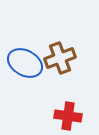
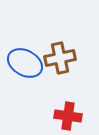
brown cross: rotated 8 degrees clockwise
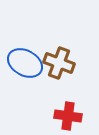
brown cross: moved 1 px left, 5 px down; rotated 32 degrees clockwise
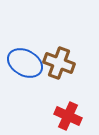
red cross: rotated 16 degrees clockwise
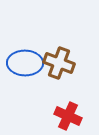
blue ellipse: rotated 28 degrees counterclockwise
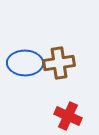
brown cross: rotated 28 degrees counterclockwise
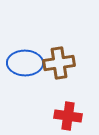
red cross: rotated 16 degrees counterclockwise
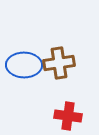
blue ellipse: moved 1 px left, 2 px down
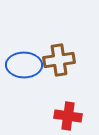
brown cross: moved 3 px up
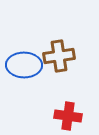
brown cross: moved 4 px up
